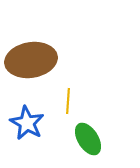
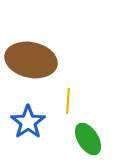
brown ellipse: rotated 21 degrees clockwise
blue star: moved 1 px right, 1 px up; rotated 8 degrees clockwise
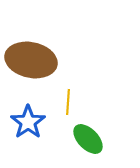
yellow line: moved 1 px down
green ellipse: rotated 12 degrees counterclockwise
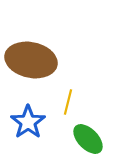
yellow line: rotated 10 degrees clockwise
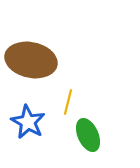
blue star: rotated 8 degrees counterclockwise
green ellipse: moved 4 px up; rotated 20 degrees clockwise
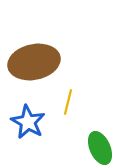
brown ellipse: moved 3 px right, 2 px down; rotated 24 degrees counterclockwise
green ellipse: moved 12 px right, 13 px down
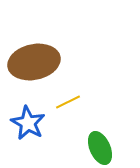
yellow line: rotated 50 degrees clockwise
blue star: moved 1 px down
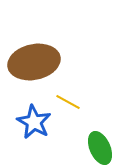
yellow line: rotated 55 degrees clockwise
blue star: moved 6 px right, 1 px up
